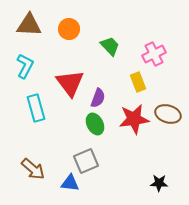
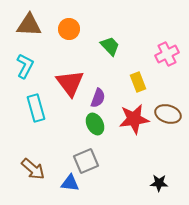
pink cross: moved 13 px right
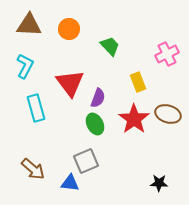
red star: rotated 28 degrees counterclockwise
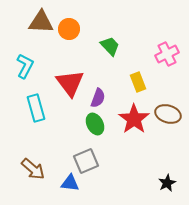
brown triangle: moved 12 px right, 3 px up
black star: moved 8 px right; rotated 30 degrees counterclockwise
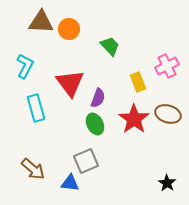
pink cross: moved 12 px down
black star: rotated 12 degrees counterclockwise
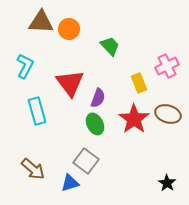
yellow rectangle: moved 1 px right, 1 px down
cyan rectangle: moved 1 px right, 3 px down
gray square: rotated 30 degrees counterclockwise
blue triangle: rotated 24 degrees counterclockwise
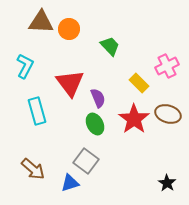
yellow rectangle: rotated 24 degrees counterclockwise
purple semicircle: rotated 42 degrees counterclockwise
